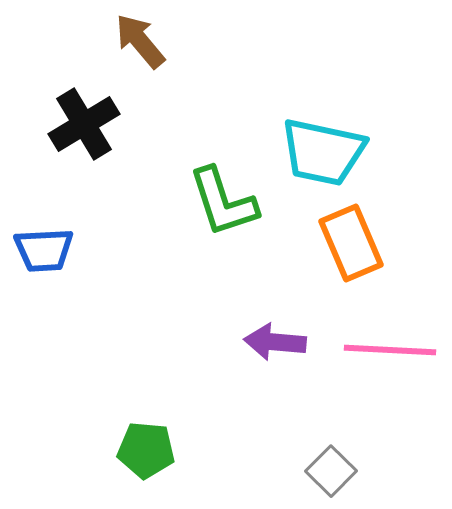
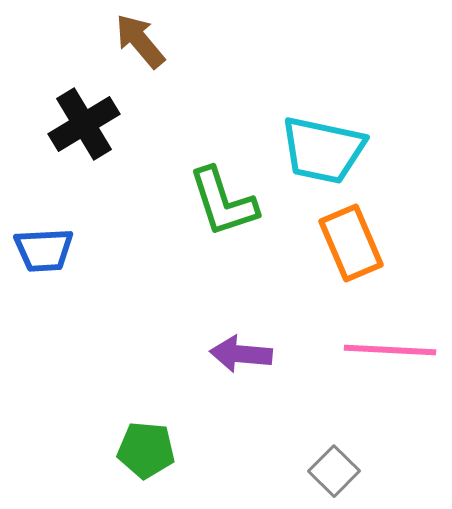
cyan trapezoid: moved 2 px up
purple arrow: moved 34 px left, 12 px down
gray square: moved 3 px right
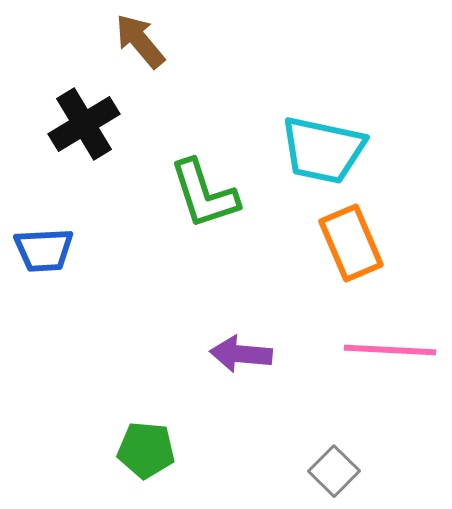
green L-shape: moved 19 px left, 8 px up
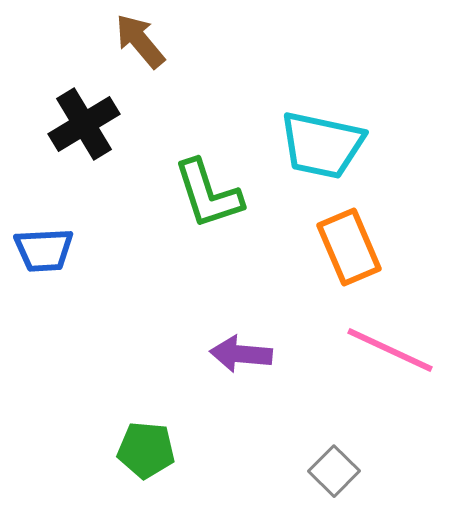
cyan trapezoid: moved 1 px left, 5 px up
green L-shape: moved 4 px right
orange rectangle: moved 2 px left, 4 px down
pink line: rotated 22 degrees clockwise
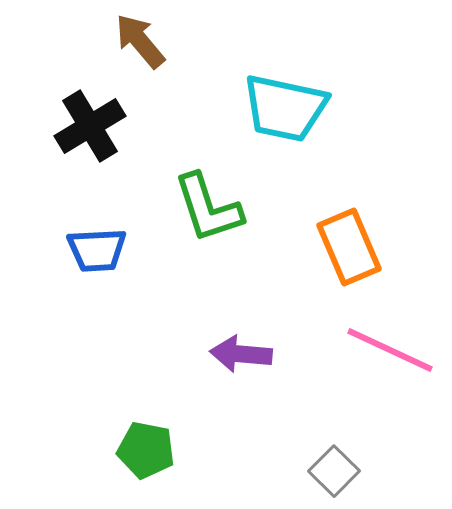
black cross: moved 6 px right, 2 px down
cyan trapezoid: moved 37 px left, 37 px up
green L-shape: moved 14 px down
blue trapezoid: moved 53 px right
green pentagon: rotated 6 degrees clockwise
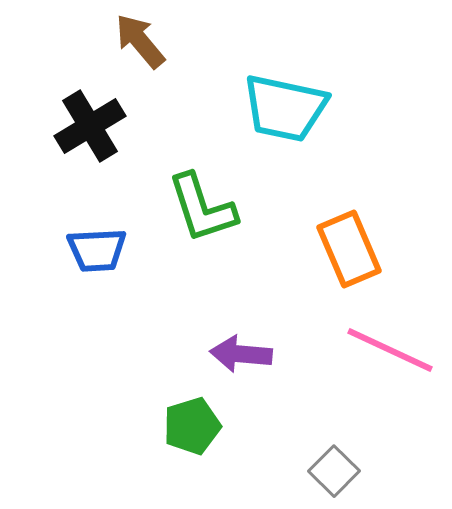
green L-shape: moved 6 px left
orange rectangle: moved 2 px down
green pentagon: moved 46 px right, 24 px up; rotated 28 degrees counterclockwise
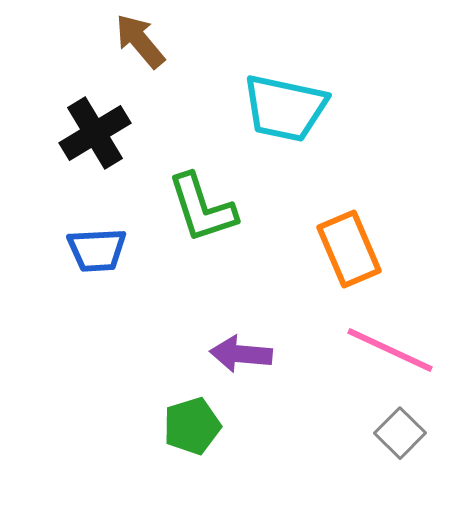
black cross: moved 5 px right, 7 px down
gray square: moved 66 px right, 38 px up
